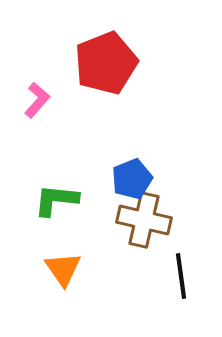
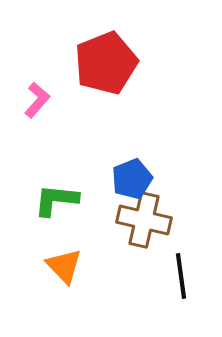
orange triangle: moved 1 px right, 3 px up; rotated 9 degrees counterclockwise
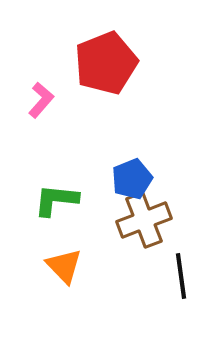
pink L-shape: moved 4 px right
brown cross: rotated 34 degrees counterclockwise
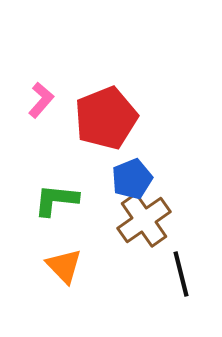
red pentagon: moved 55 px down
brown cross: rotated 14 degrees counterclockwise
black line: moved 2 px up; rotated 6 degrees counterclockwise
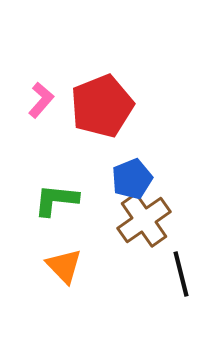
red pentagon: moved 4 px left, 12 px up
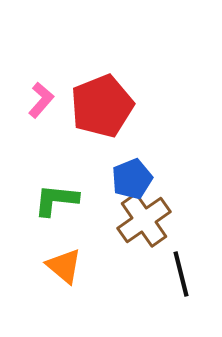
orange triangle: rotated 6 degrees counterclockwise
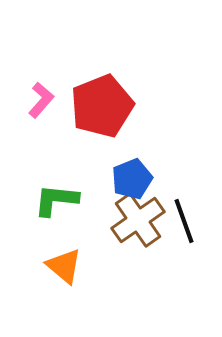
brown cross: moved 6 px left
black line: moved 3 px right, 53 px up; rotated 6 degrees counterclockwise
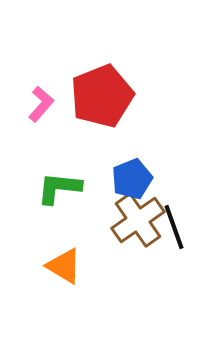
pink L-shape: moved 4 px down
red pentagon: moved 10 px up
green L-shape: moved 3 px right, 12 px up
black line: moved 10 px left, 6 px down
orange triangle: rotated 9 degrees counterclockwise
